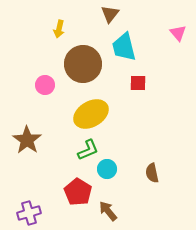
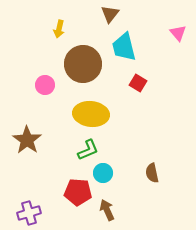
red square: rotated 30 degrees clockwise
yellow ellipse: rotated 36 degrees clockwise
cyan circle: moved 4 px left, 4 px down
red pentagon: rotated 28 degrees counterclockwise
brown arrow: moved 1 px left, 1 px up; rotated 15 degrees clockwise
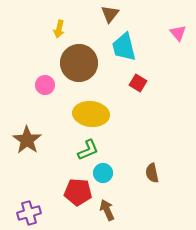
brown circle: moved 4 px left, 1 px up
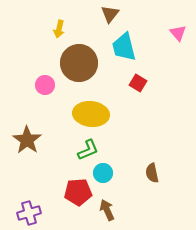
red pentagon: rotated 8 degrees counterclockwise
